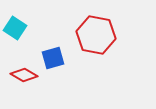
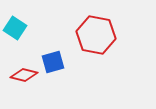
blue square: moved 4 px down
red diamond: rotated 16 degrees counterclockwise
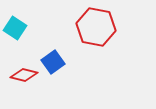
red hexagon: moved 8 px up
blue square: rotated 20 degrees counterclockwise
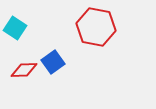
red diamond: moved 5 px up; rotated 16 degrees counterclockwise
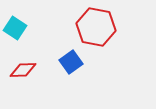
blue square: moved 18 px right
red diamond: moved 1 px left
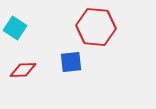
red hexagon: rotated 6 degrees counterclockwise
blue square: rotated 30 degrees clockwise
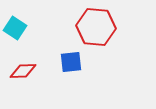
red diamond: moved 1 px down
